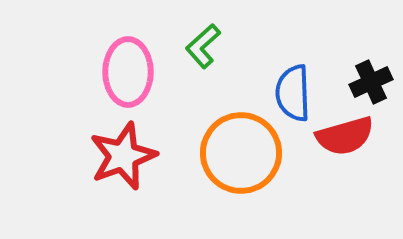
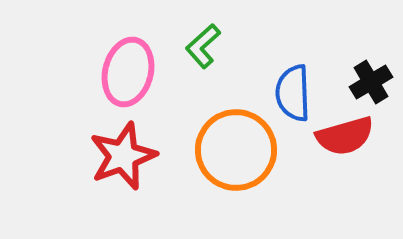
pink ellipse: rotated 14 degrees clockwise
black cross: rotated 6 degrees counterclockwise
orange circle: moved 5 px left, 3 px up
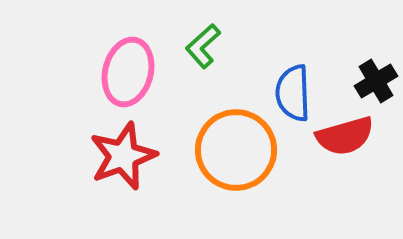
black cross: moved 5 px right, 1 px up
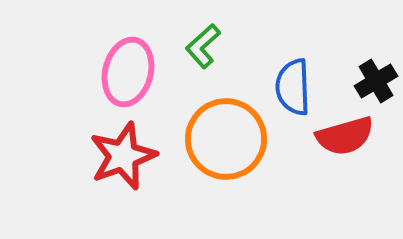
blue semicircle: moved 6 px up
orange circle: moved 10 px left, 11 px up
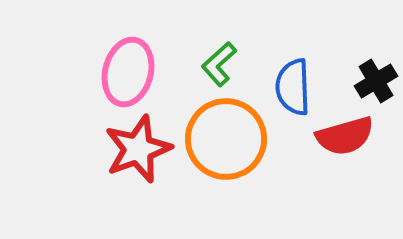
green L-shape: moved 16 px right, 18 px down
red star: moved 15 px right, 7 px up
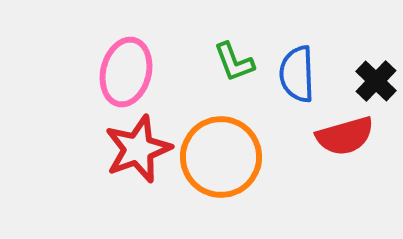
green L-shape: moved 15 px right, 2 px up; rotated 69 degrees counterclockwise
pink ellipse: moved 2 px left
black cross: rotated 15 degrees counterclockwise
blue semicircle: moved 4 px right, 13 px up
orange circle: moved 5 px left, 18 px down
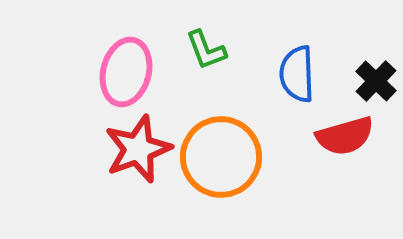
green L-shape: moved 28 px left, 12 px up
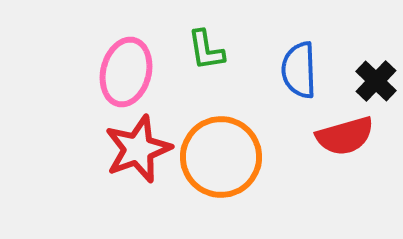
green L-shape: rotated 12 degrees clockwise
blue semicircle: moved 2 px right, 4 px up
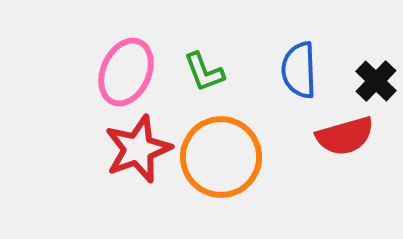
green L-shape: moved 2 px left, 22 px down; rotated 12 degrees counterclockwise
pink ellipse: rotated 10 degrees clockwise
